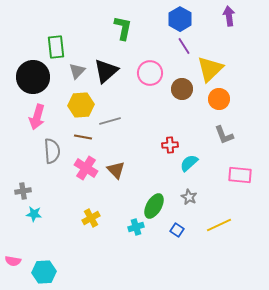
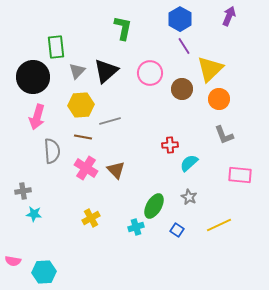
purple arrow: rotated 30 degrees clockwise
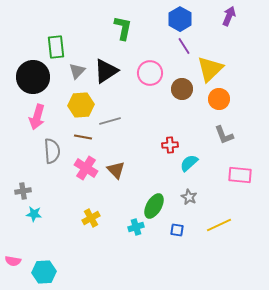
black triangle: rotated 8 degrees clockwise
blue square: rotated 24 degrees counterclockwise
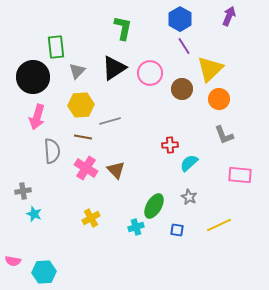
black triangle: moved 8 px right, 3 px up
cyan star: rotated 14 degrees clockwise
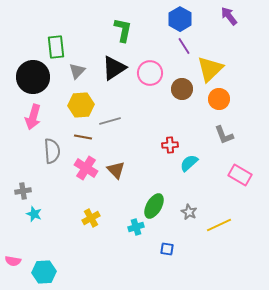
purple arrow: rotated 60 degrees counterclockwise
green L-shape: moved 2 px down
pink arrow: moved 4 px left
pink rectangle: rotated 25 degrees clockwise
gray star: moved 15 px down
blue square: moved 10 px left, 19 px down
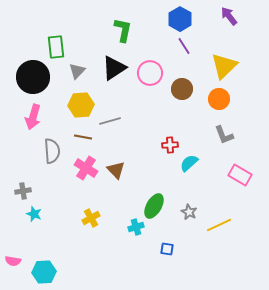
yellow triangle: moved 14 px right, 3 px up
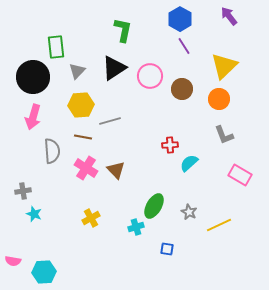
pink circle: moved 3 px down
